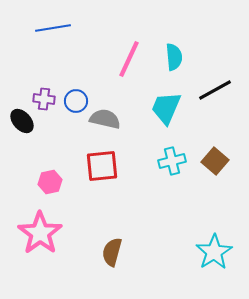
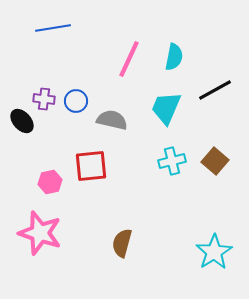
cyan semicircle: rotated 16 degrees clockwise
gray semicircle: moved 7 px right, 1 px down
red square: moved 11 px left
pink star: rotated 18 degrees counterclockwise
brown semicircle: moved 10 px right, 9 px up
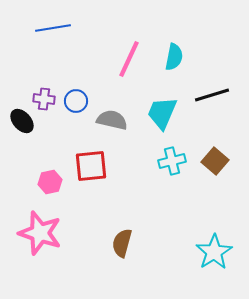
black line: moved 3 px left, 5 px down; rotated 12 degrees clockwise
cyan trapezoid: moved 4 px left, 5 px down
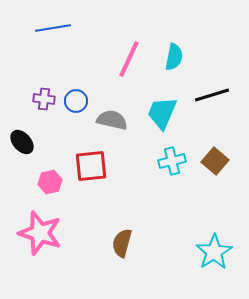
black ellipse: moved 21 px down
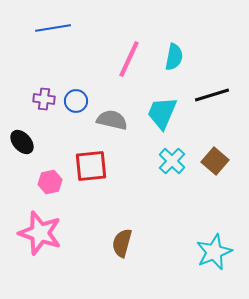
cyan cross: rotated 32 degrees counterclockwise
cyan star: rotated 9 degrees clockwise
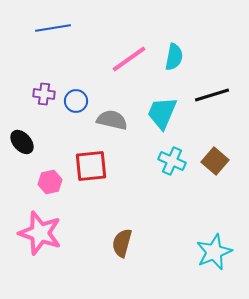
pink line: rotated 30 degrees clockwise
purple cross: moved 5 px up
cyan cross: rotated 20 degrees counterclockwise
